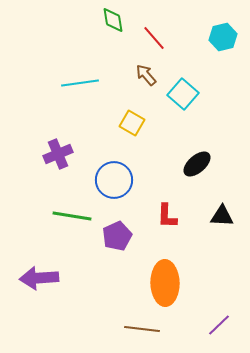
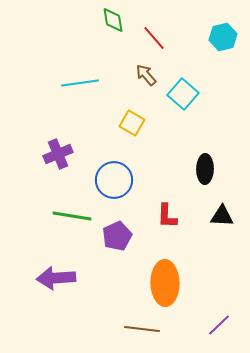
black ellipse: moved 8 px right, 5 px down; rotated 48 degrees counterclockwise
purple arrow: moved 17 px right
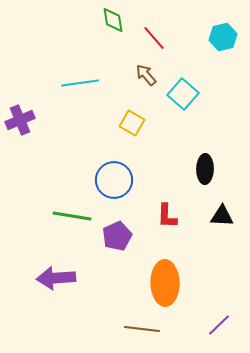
purple cross: moved 38 px left, 34 px up
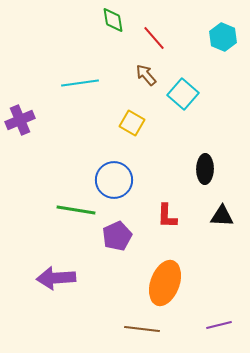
cyan hexagon: rotated 24 degrees counterclockwise
green line: moved 4 px right, 6 px up
orange ellipse: rotated 21 degrees clockwise
purple line: rotated 30 degrees clockwise
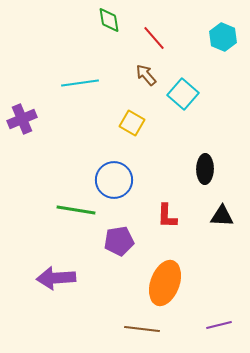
green diamond: moved 4 px left
purple cross: moved 2 px right, 1 px up
purple pentagon: moved 2 px right, 5 px down; rotated 16 degrees clockwise
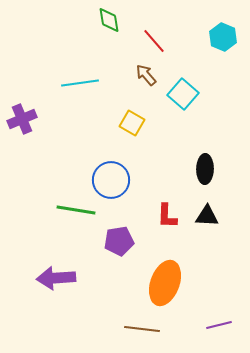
red line: moved 3 px down
blue circle: moved 3 px left
black triangle: moved 15 px left
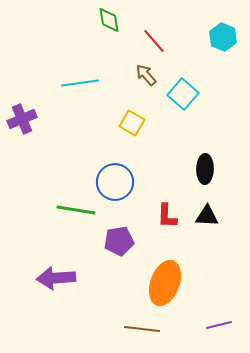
blue circle: moved 4 px right, 2 px down
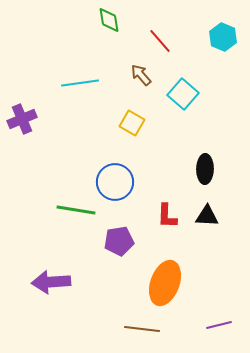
red line: moved 6 px right
brown arrow: moved 5 px left
purple arrow: moved 5 px left, 4 px down
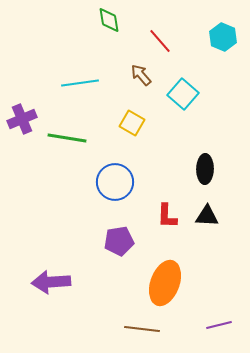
green line: moved 9 px left, 72 px up
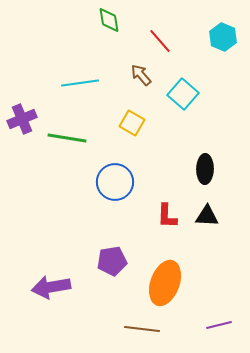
purple pentagon: moved 7 px left, 20 px down
purple arrow: moved 5 px down; rotated 6 degrees counterclockwise
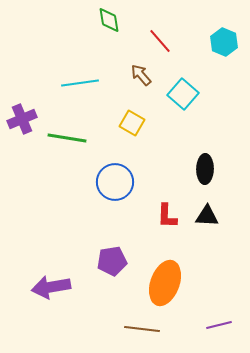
cyan hexagon: moved 1 px right, 5 px down
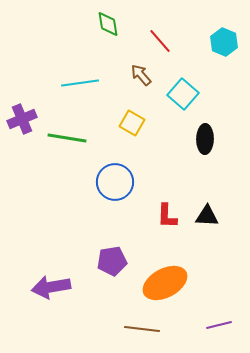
green diamond: moved 1 px left, 4 px down
black ellipse: moved 30 px up
orange ellipse: rotated 42 degrees clockwise
